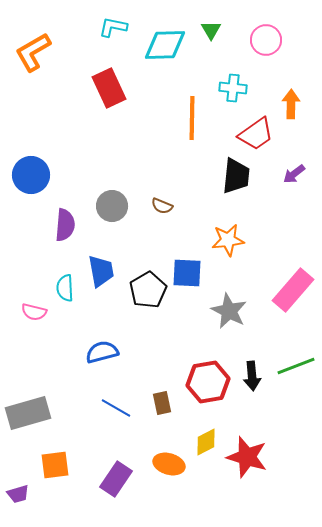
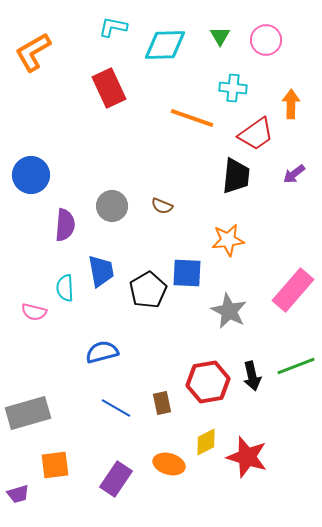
green triangle: moved 9 px right, 6 px down
orange line: rotated 72 degrees counterclockwise
black arrow: rotated 8 degrees counterclockwise
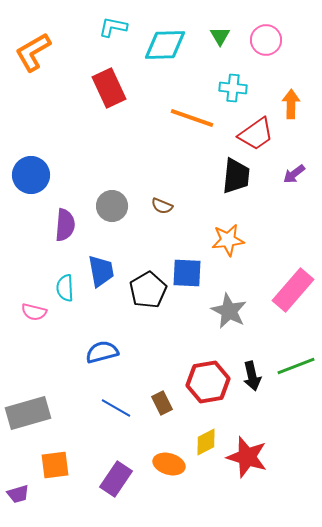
brown rectangle: rotated 15 degrees counterclockwise
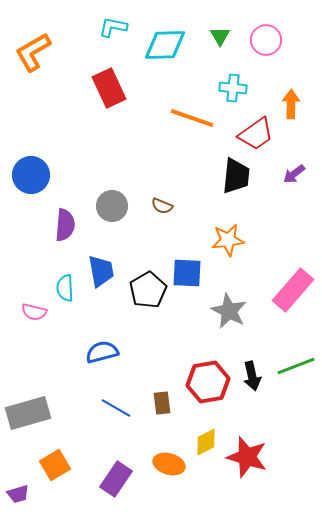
brown rectangle: rotated 20 degrees clockwise
orange square: rotated 24 degrees counterclockwise
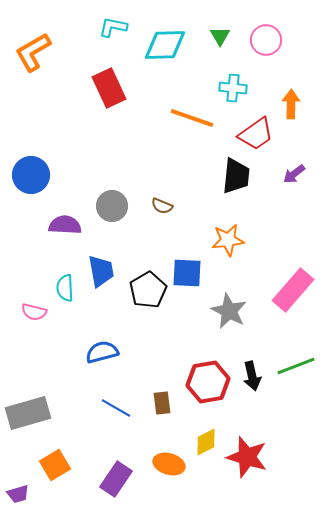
purple semicircle: rotated 92 degrees counterclockwise
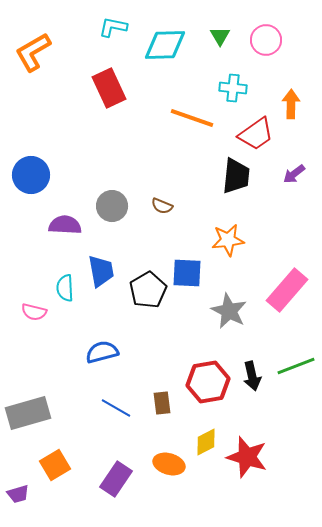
pink rectangle: moved 6 px left
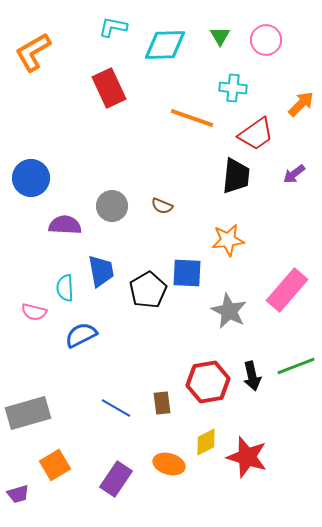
orange arrow: moved 10 px right; rotated 44 degrees clockwise
blue circle: moved 3 px down
blue semicircle: moved 21 px left, 17 px up; rotated 12 degrees counterclockwise
